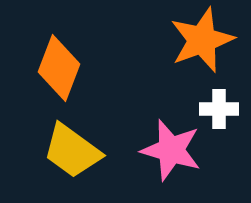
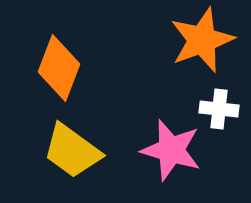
white cross: rotated 6 degrees clockwise
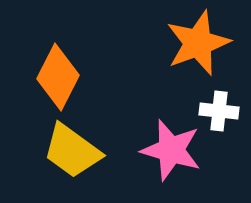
orange star: moved 4 px left, 3 px down
orange diamond: moved 1 px left, 9 px down; rotated 6 degrees clockwise
white cross: moved 2 px down
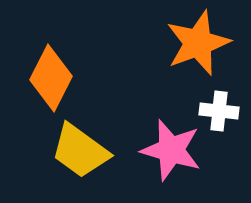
orange diamond: moved 7 px left, 1 px down
yellow trapezoid: moved 8 px right
